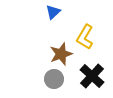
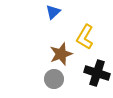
black cross: moved 5 px right, 3 px up; rotated 25 degrees counterclockwise
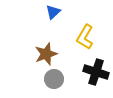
brown star: moved 15 px left
black cross: moved 1 px left, 1 px up
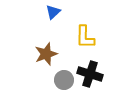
yellow L-shape: rotated 30 degrees counterclockwise
black cross: moved 6 px left, 2 px down
gray circle: moved 10 px right, 1 px down
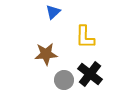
brown star: rotated 15 degrees clockwise
black cross: rotated 20 degrees clockwise
